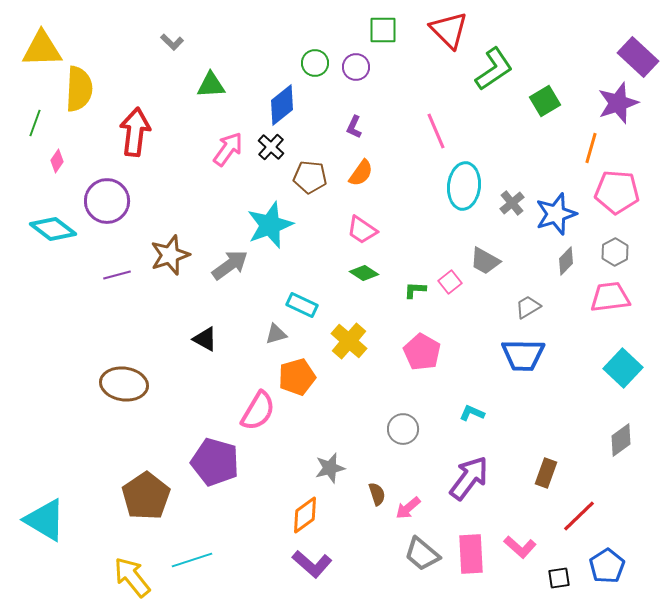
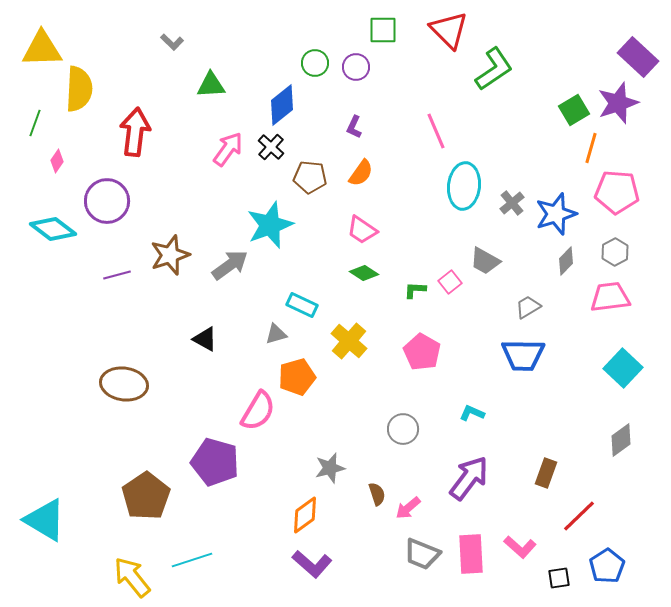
green square at (545, 101): moved 29 px right, 9 px down
gray trapezoid at (422, 554): rotated 18 degrees counterclockwise
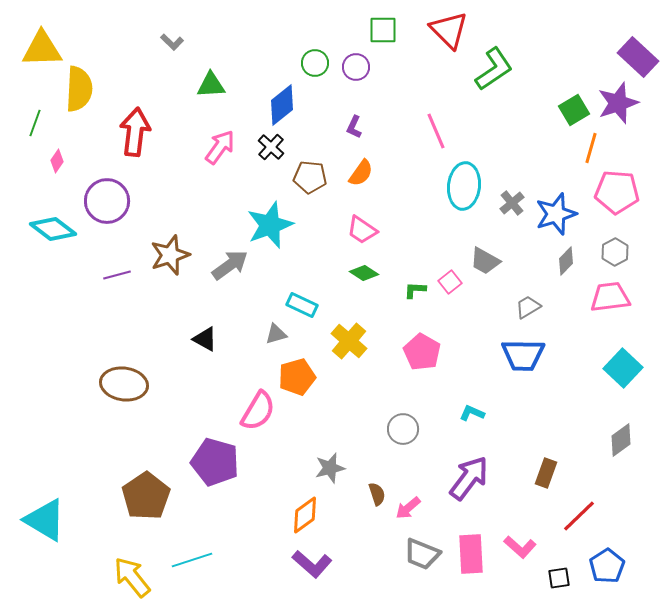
pink arrow at (228, 149): moved 8 px left, 2 px up
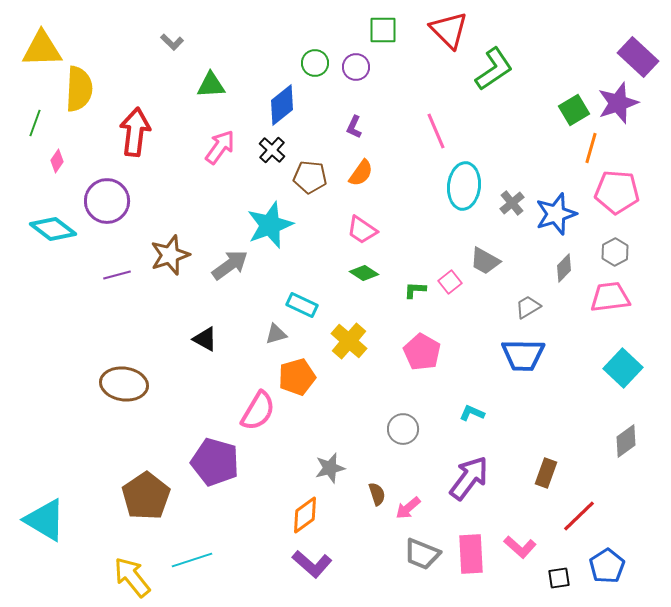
black cross at (271, 147): moved 1 px right, 3 px down
gray diamond at (566, 261): moved 2 px left, 7 px down
gray diamond at (621, 440): moved 5 px right, 1 px down
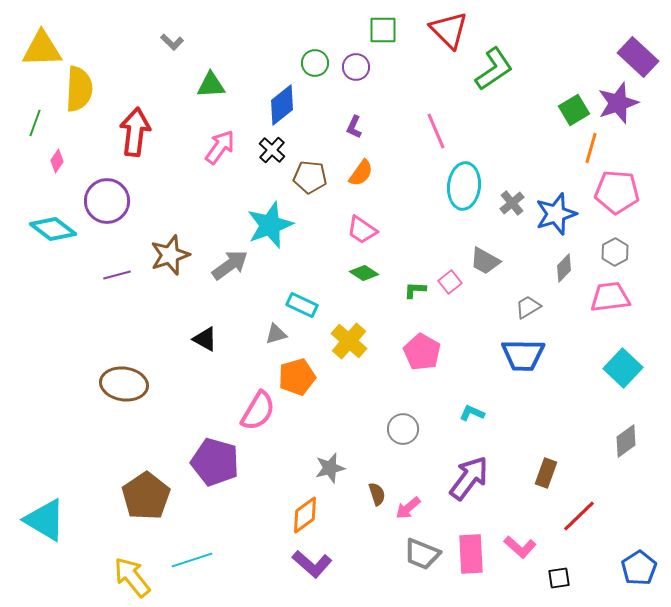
blue pentagon at (607, 566): moved 32 px right, 2 px down
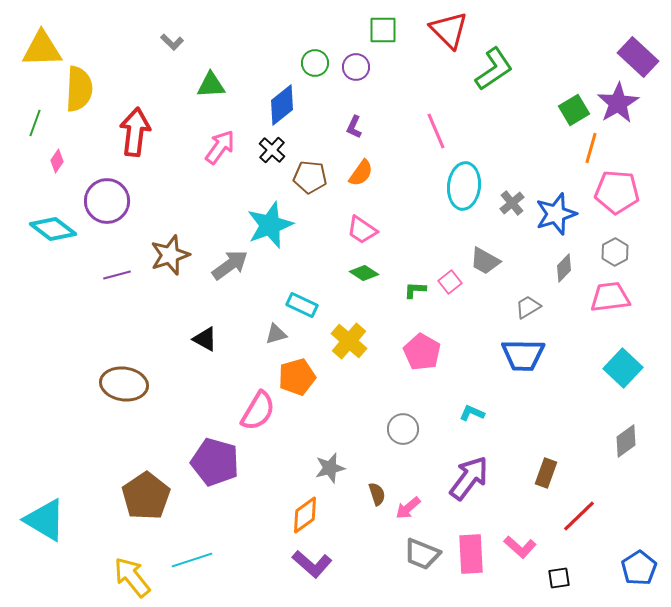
purple star at (618, 103): rotated 12 degrees counterclockwise
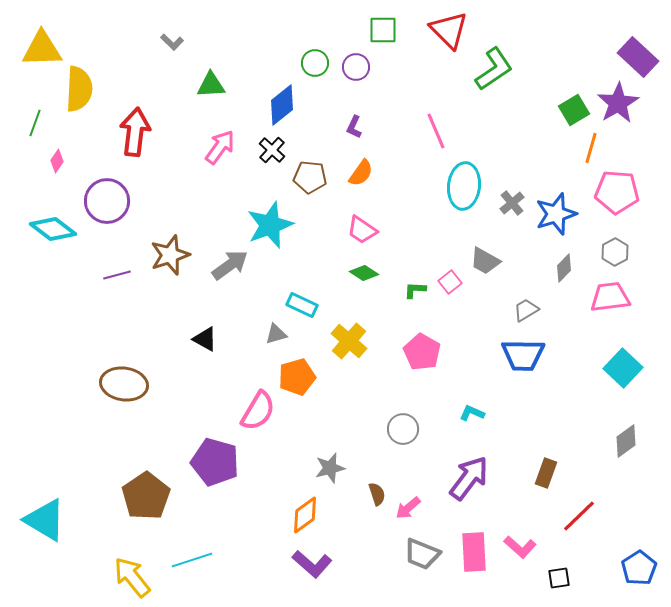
gray trapezoid at (528, 307): moved 2 px left, 3 px down
pink rectangle at (471, 554): moved 3 px right, 2 px up
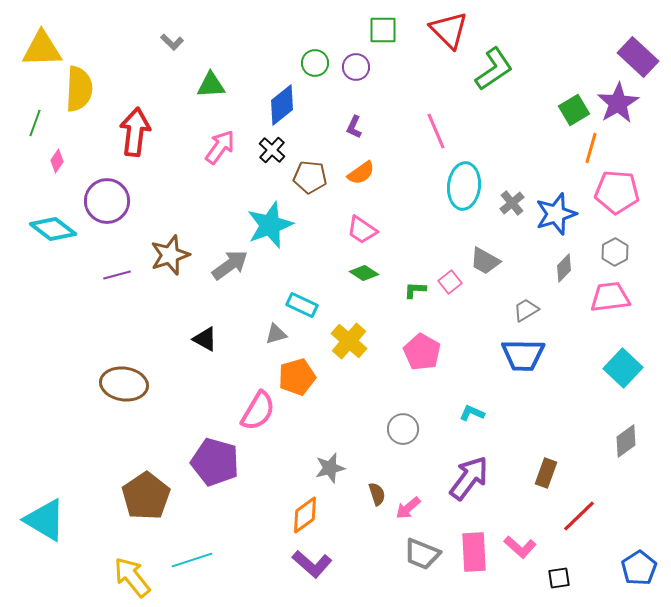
orange semicircle at (361, 173): rotated 20 degrees clockwise
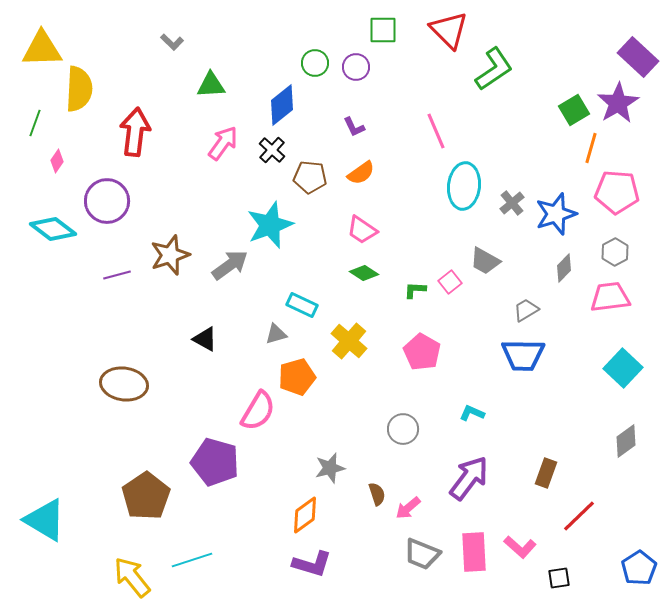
purple L-shape at (354, 127): rotated 50 degrees counterclockwise
pink arrow at (220, 147): moved 3 px right, 4 px up
purple L-shape at (312, 564): rotated 24 degrees counterclockwise
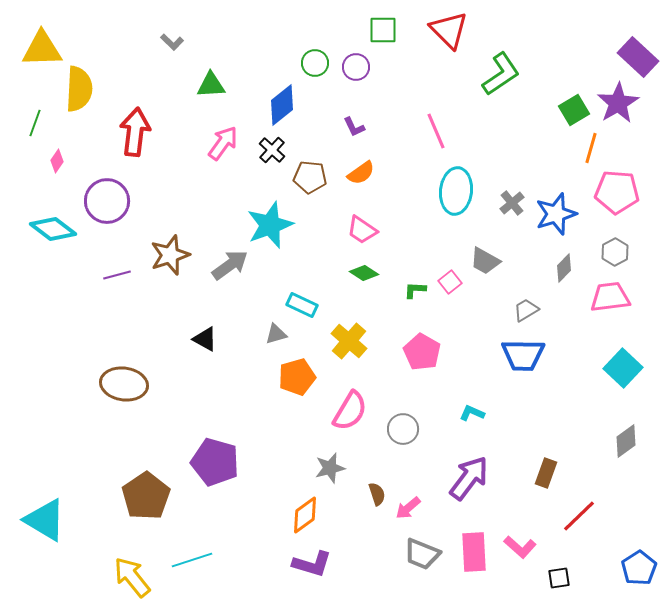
green L-shape at (494, 69): moved 7 px right, 5 px down
cyan ellipse at (464, 186): moved 8 px left, 5 px down
pink semicircle at (258, 411): moved 92 px right
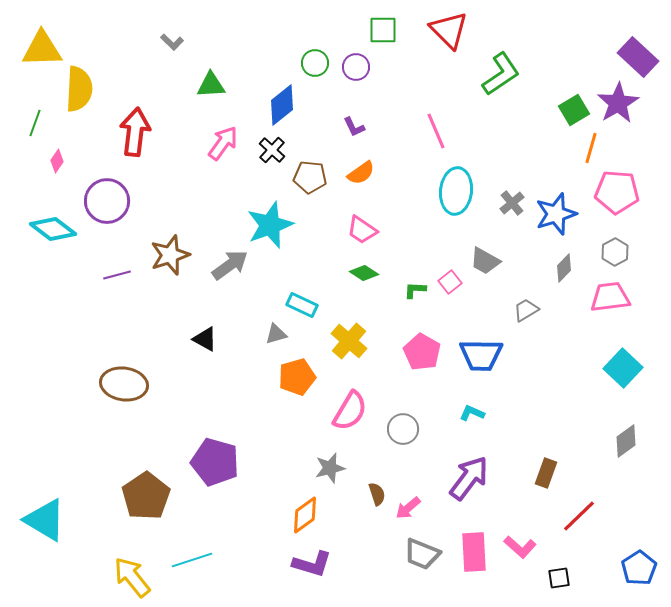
blue trapezoid at (523, 355): moved 42 px left
